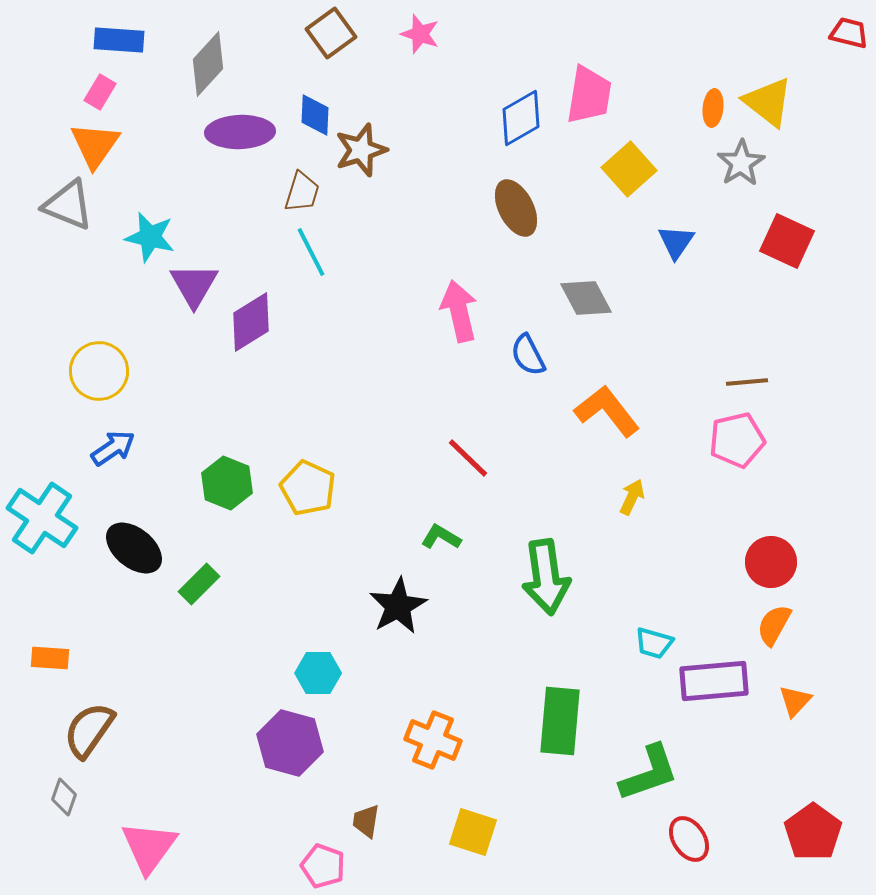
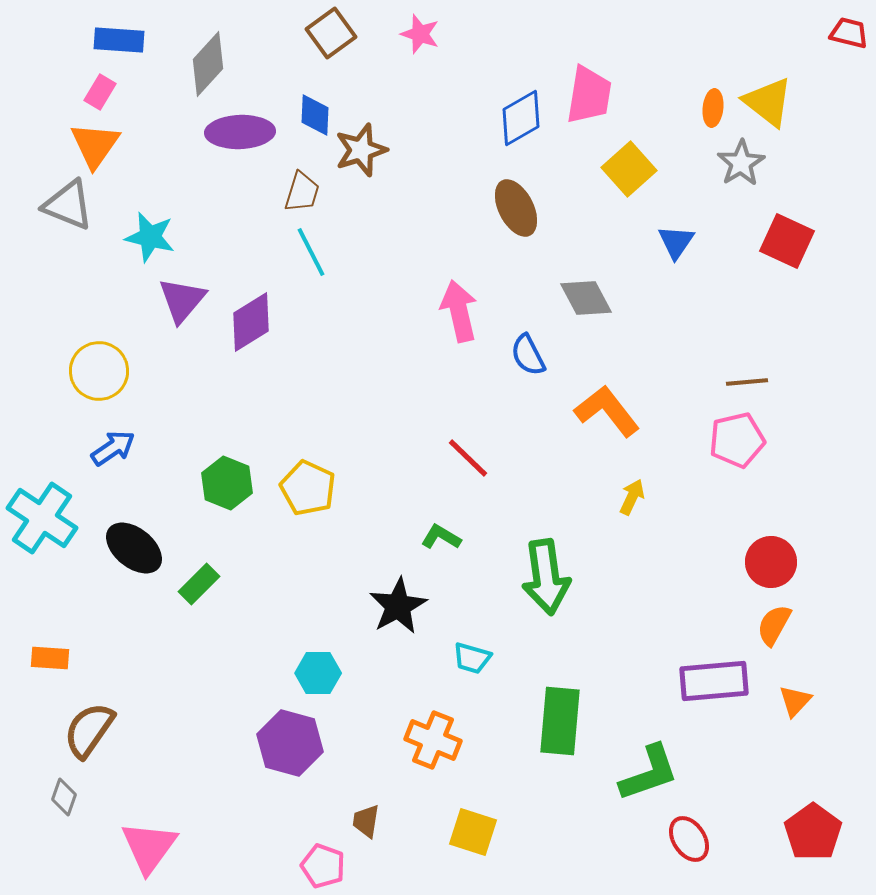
purple triangle at (194, 285): moved 12 px left, 15 px down; rotated 10 degrees clockwise
cyan trapezoid at (654, 643): moved 182 px left, 15 px down
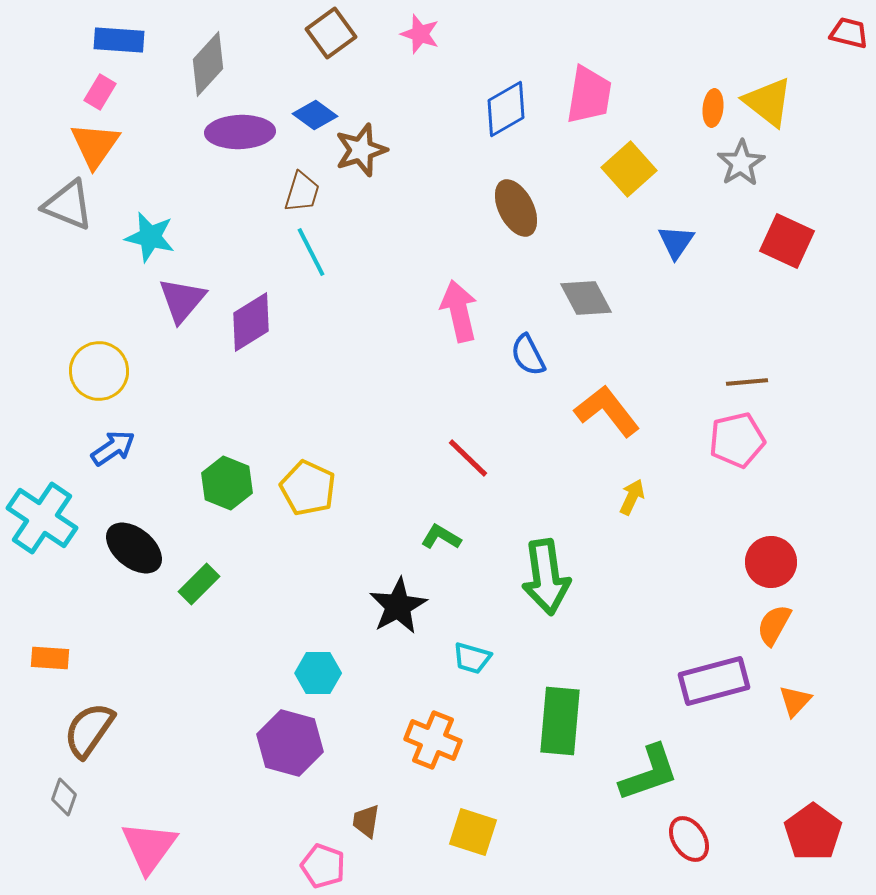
blue diamond at (315, 115): rotated 57 degrees counterclockwise
blue diamond at (521, 118): moved 15 px left, 9 px up
purple rectangle at (714, 681): rotated 10 degrees counterclockwise
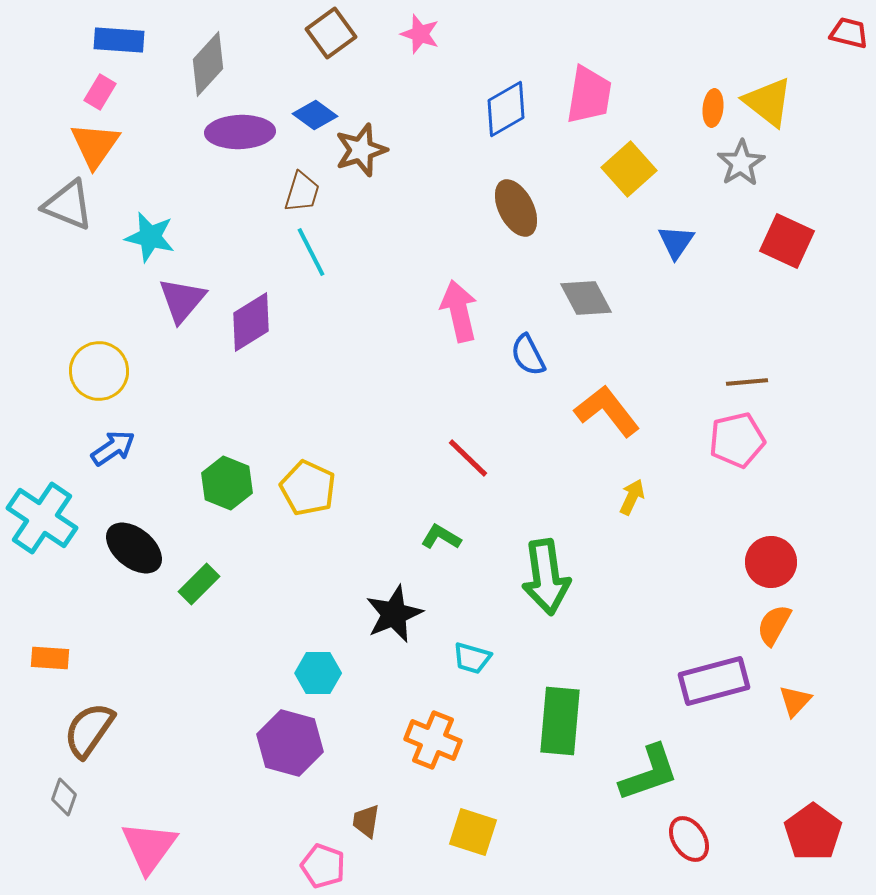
black star at (398, 606): moved 4 px left, 8 px down; rotated 6 degrees clockwise
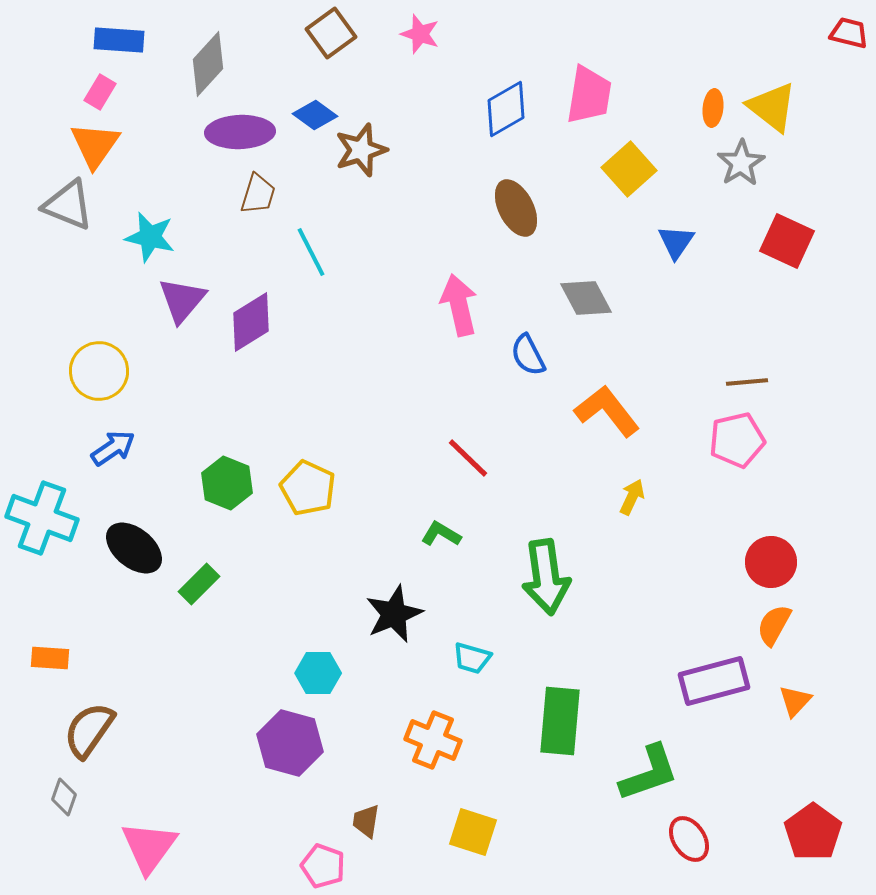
yellow triangle at (768, 102): moved 4 px right, 5 px down
brown trapezoid at (302, 192): moved 44 px left, 2 px down
pink arrow at (459, 311): moved 6 px up
cyan cross at (42, 518): rotated 14 degrees counterclockwise
green L-shape at (441, 537): moved 3 px up
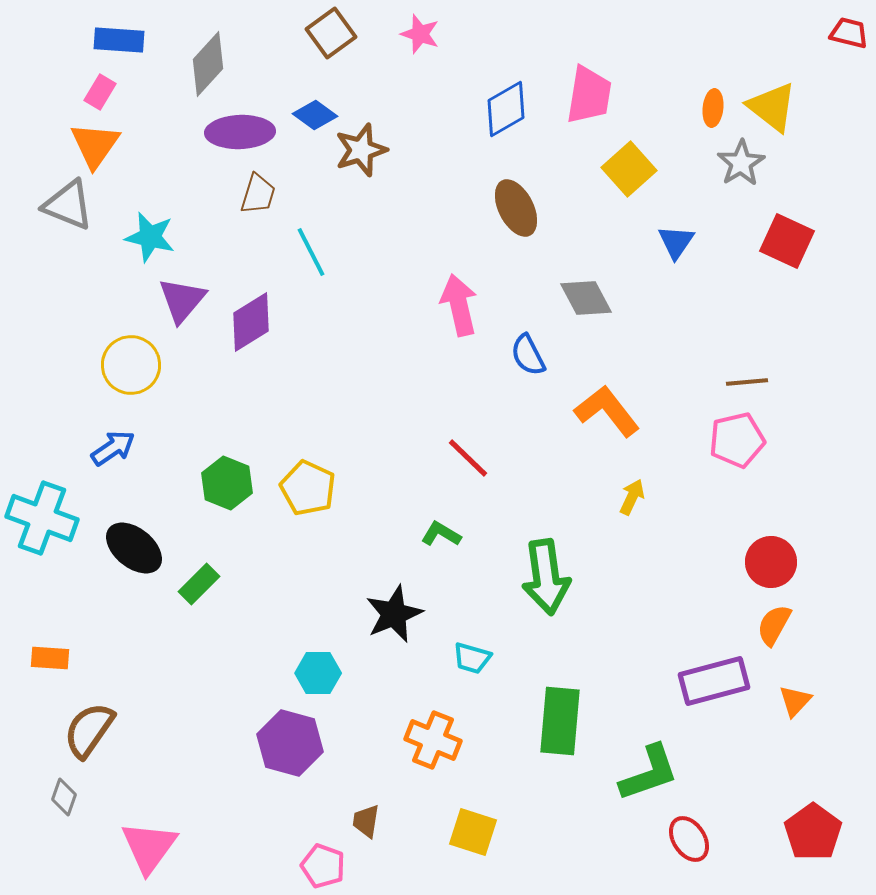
yellow circle at (99, 371): moved 32 px right, 6 px up
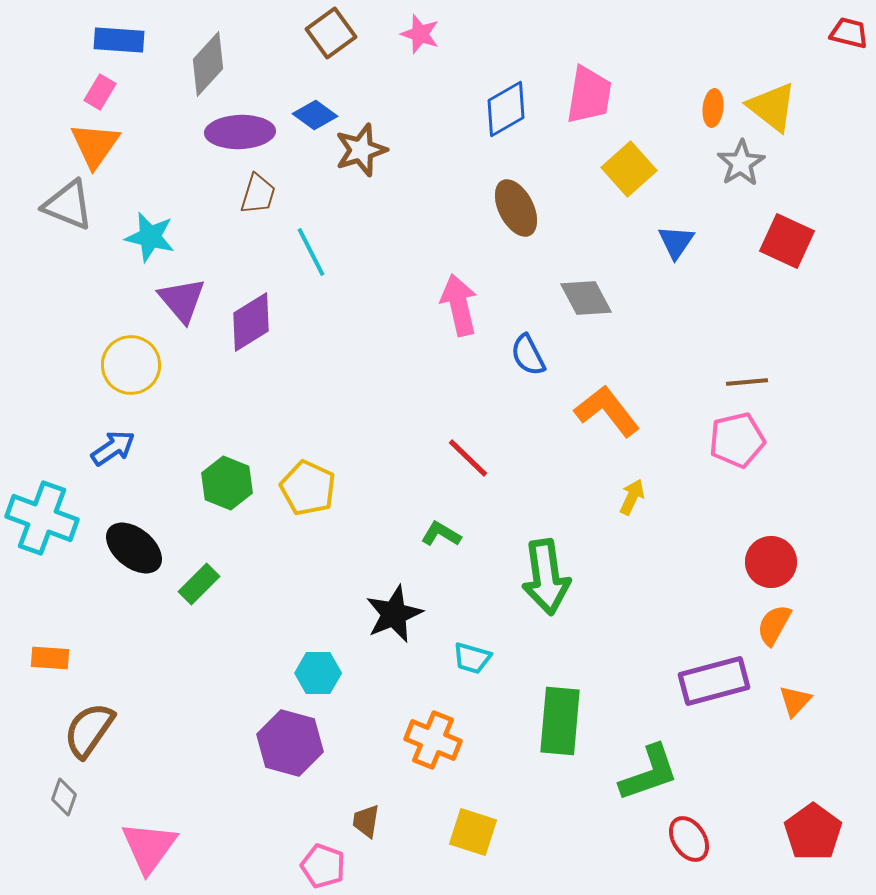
purple triangle at (182, 300): rotated 20 degrees counterclockwise
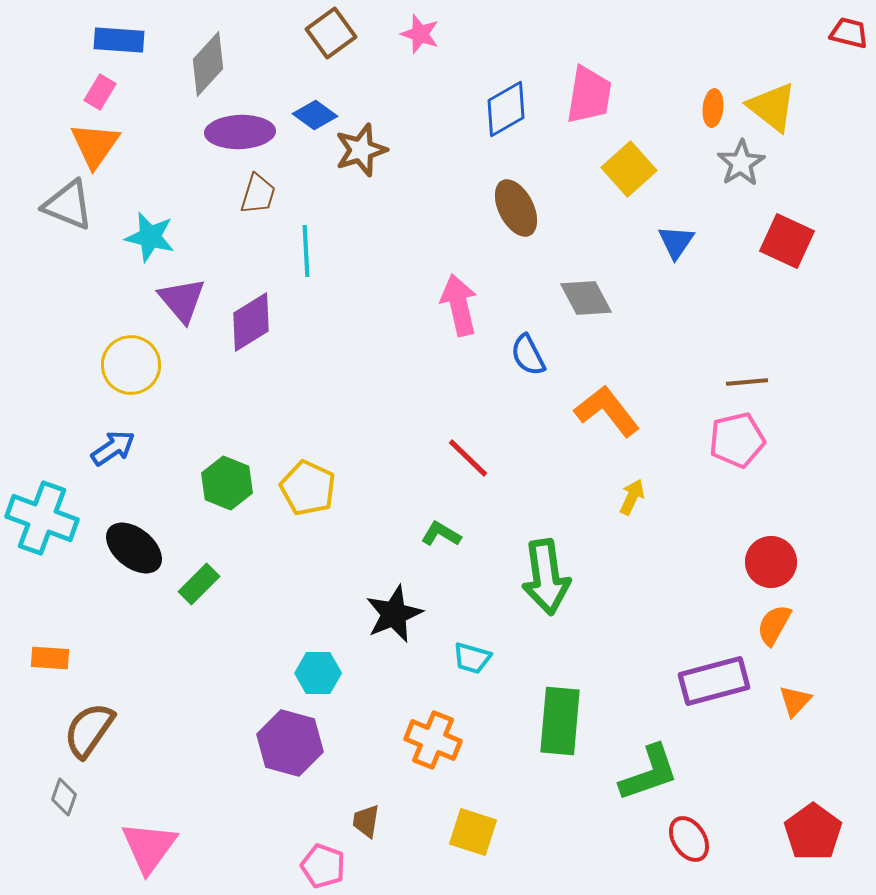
cyan line at (311, 252): moved 5 px left, 1 px up; rotated 24 degrees clockwise
